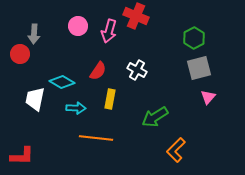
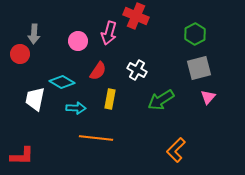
pink circle: moved 15 px down
pink arrow: moved 2 px down
green hexagon: moved 1 px right, 4 px up
green arrow: moved 6 px right, 17 px up
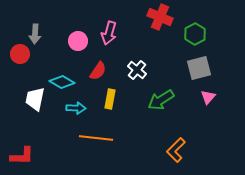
red cross: moved 24 px right, 1 px down
gray arrow: moved 1 px right
white cross: rotated 12 degrees clockwise
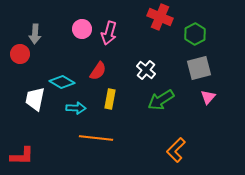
pink circle: moved 4 px right, 12 px up
white cross: moved 9 px right
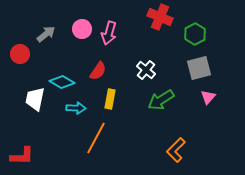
gray arrow: moved 11 px right; rotated 132 degrees counterclockwise
orange line: rotated 68 degrees counterclockwise
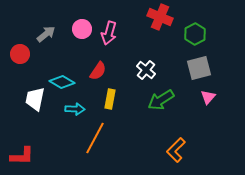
cyan arrow: moved 1 px left, 1 px down
orange line: moved 1 px left
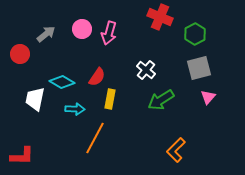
red semicircle: moved 1 px left, 6 px down
